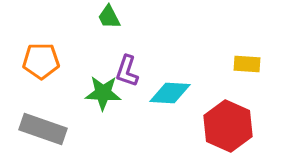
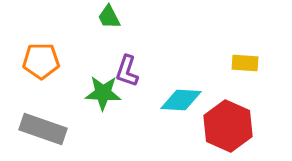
yellow rectangle: moved 2 px left, 1 px up
cyan diamond: moved 11 px right, 7 px down
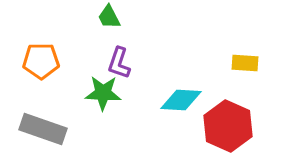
purple L-shape: moved 8 px left, 8 px up
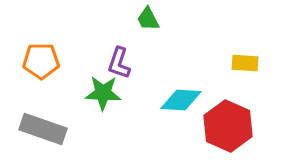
green trapezoid: moved 39 px right, 2 px down
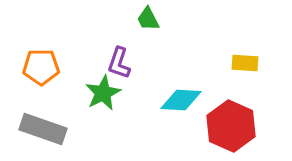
orange pentagon: moved 6 px down
green star: rotated 30 degrees counterclockwise
red hexagon: moved 3 px right
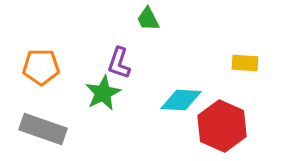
red hexagon: moved 9 px left
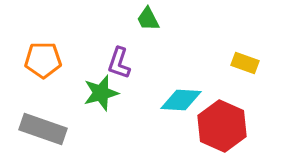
yellow rectangle: rotated 16 degrees clockwise
orange pentagon: moved 2 px right, 7 px up
green star: moved 2 px left; rotated 12 degrees clockwise
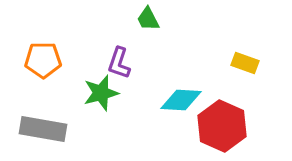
gray rectangle: rotated 9 degrees counterclockwise
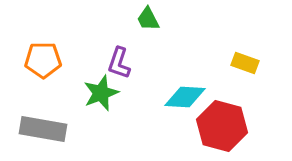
green star: rotated 6 degrees counterclockwise
cyan diamond: moved 4 px right, 3 px up
red hexagon: rotated 9 degrees counterclockwise
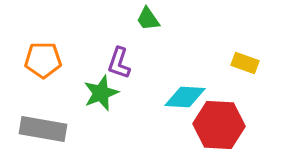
green trapezoid: rotated 8 degrees counterclockwise
red hexagon: moved 3 px left, 1 px up; rotated 12 degrees counterclockwise
